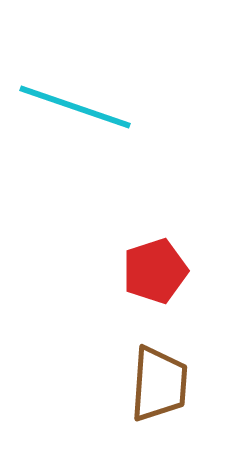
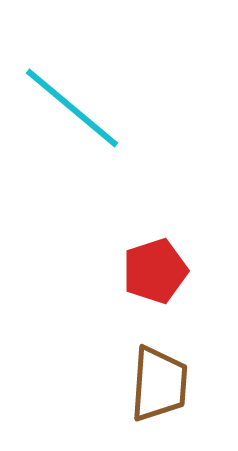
cyan line: moved 3 px left, 1 px down; rotated 21 degrees clockwise
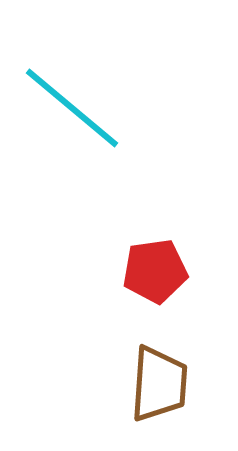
red pentagon: rotated 10 degrees clockwise
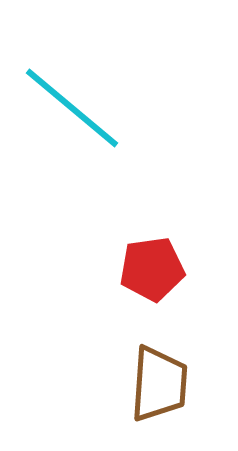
red pentagon: moved 3 px left, 2 px up
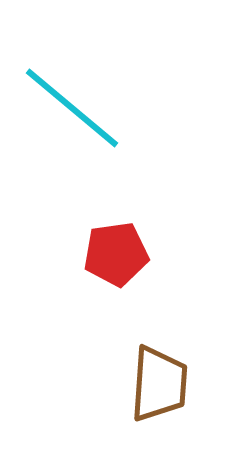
red pentagon: moved 36 px left, 15 px up
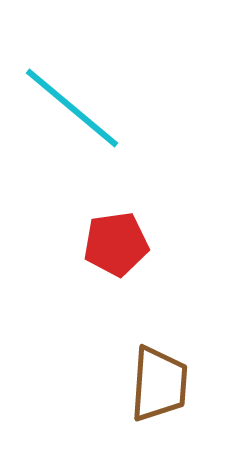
red pentagon: moved 10 px up
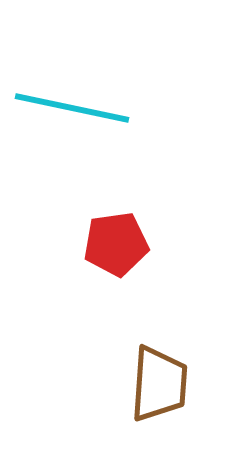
cyan line: rotated 28 degrees counterclockwise
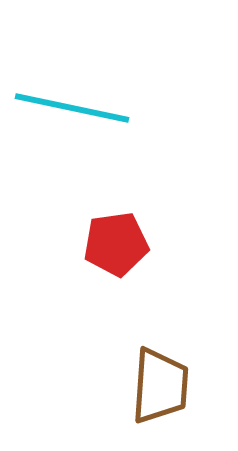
brown trapezoid: moved 1 px right, 2 px down
